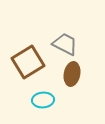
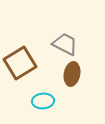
brown square: moved 8 px left, 1 px down
cyan ellipse: moved 1 px down
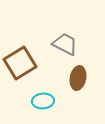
brown ellipse: moved 6 px right, 4 px down
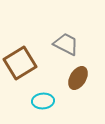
gray trapezoid: moved 1 px right
brown ellipse: rotated 20 degrees clockwise
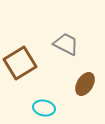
brown ellipse: moved 7 px right, 6 px down
cyan ellipse: moved 1 px right, 7 px down; rotated 15 degrees clockwise
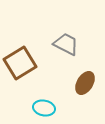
brown ellipse: moved 1 px up
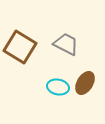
brown square: moved 16 px up; rotated 28 degrees counterclockwise
cyan ellipse: moved 14 px right, 21 px up
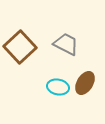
brown square: rotated 16 degrees clockwise
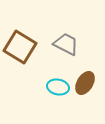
brown square: rotated 16 degrees counterclockwise
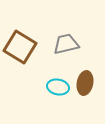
gray trapezoid: rotated 40 degrees counterclockwise
brown ellipse: rotated 20 degrees counterclockwise
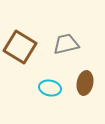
cyan ellipse: moved 8 px left, 1 px down
